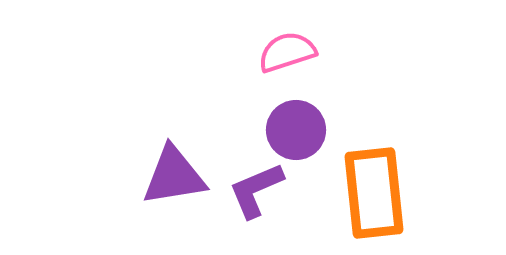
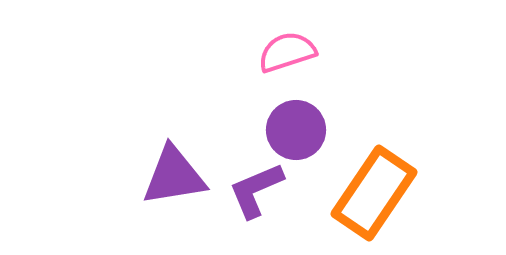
orange rectangle: rotated 40 degrees clockwise
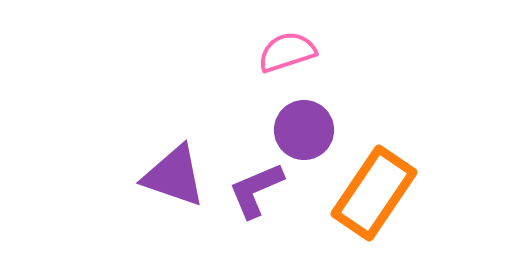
purple circle: moved 8 px right
purple triangle: rotated 28 degrees clockwise
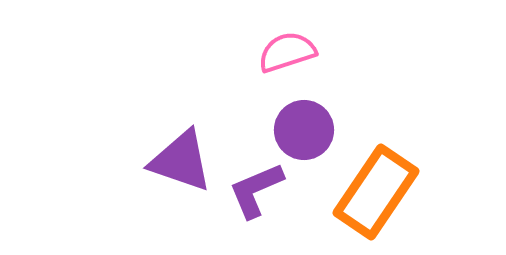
purple triangle: moved 7 px right, 15 px up
orange rectangle: moved 2 px right, 1 px up
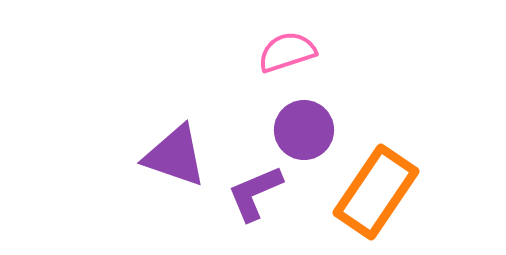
purple triangle: moved 6 px left, 5 px up
purple L-shape: moved 1 px left, 3 px down
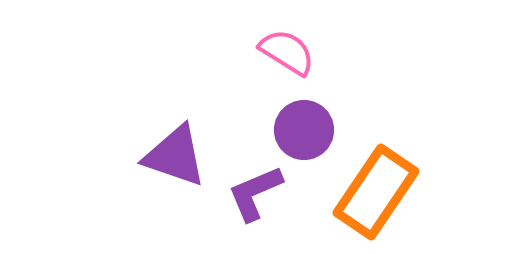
pink semicircle: rotated 50 degrees clockwise
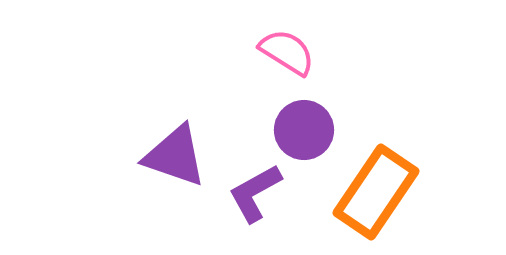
purple L-shape: rotated 6 degrees counterclockwise
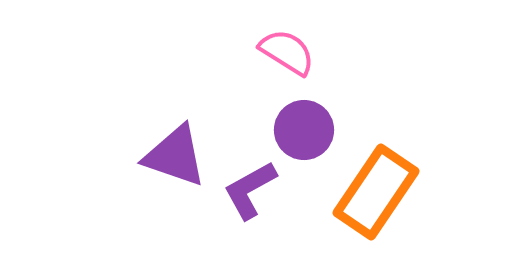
purple L-shape: moved 5 px left, 3 px up
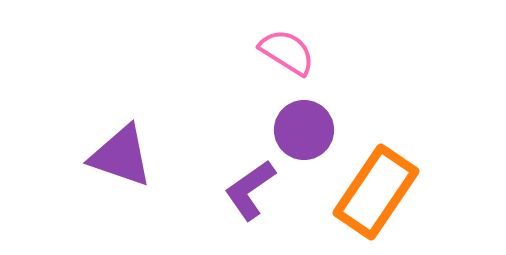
purple triangle: moved 54 px left
purple L-shape: rotated 6 degrees counterclockwise
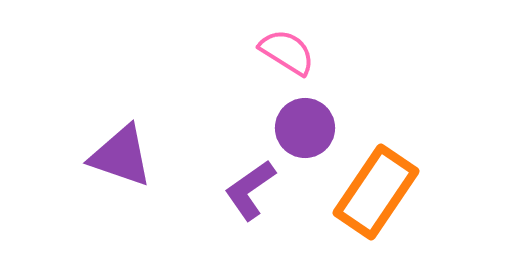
purple circle: moved 1 px right, 2 px up
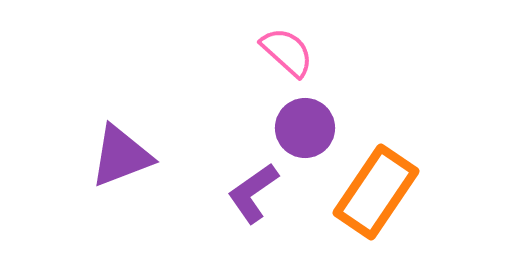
pink semicircle: rotated 10 degrees clockwise
purple triangle: rotated 40 degrees counterclockwise
purple L-shape: moved 3 px right, 3 px down
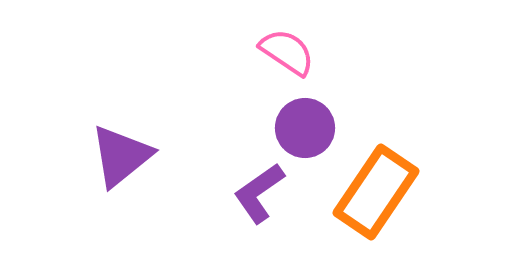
pink semicircle: rotated 8 degrees counterclockwise
purple triangle: rotated 18 degrees counterclockwise
purple L-shape: moved 6 px right
